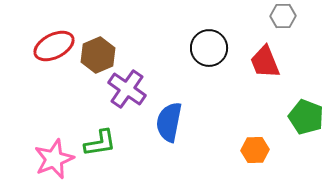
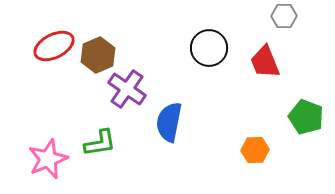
gray hexagon: moved 1 px right
pink star: moved 6 px left
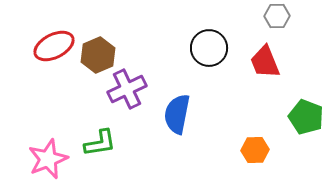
gray hexagon: moved 7 px left
purple cross: rotated 30 degrees clockwise
blue semicircle: moved 8 px right, 8 px up
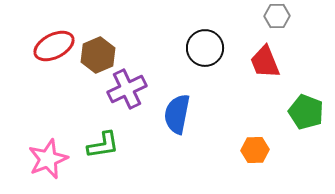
black circle: moved 4 px left
green pentagon: moved 5 px up
green L-shape: moved 3 px right, 2 px down
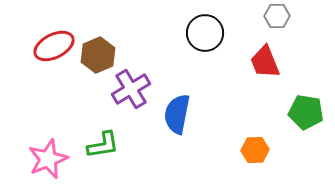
black circle: moved 15 px up
purple cross: moved 4 px right; rotated 6 degrees counterclockwise
green pentagon: rotated 12 degrees counterclockwise
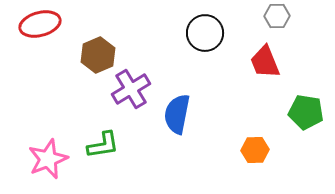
red ellipse: moved 14 px left, 22 px up; rotated 12 degrees clockwise
